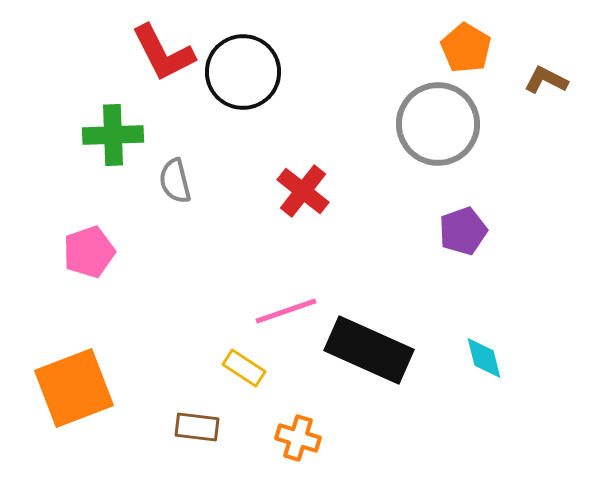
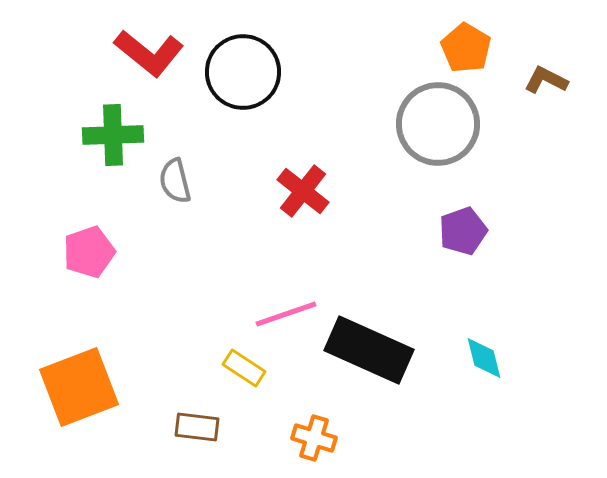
red L-shape: moved 14 px left; rotated 24 degrees counterclockwise
pink line: moved 3 px down
orange square: moved 5 px right, 1 px up
orange cross: moved 16 px right
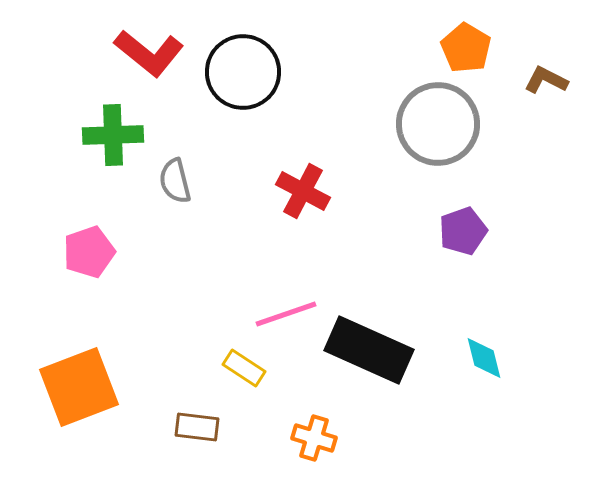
red cross: rotated 10 degrees counterclockwise
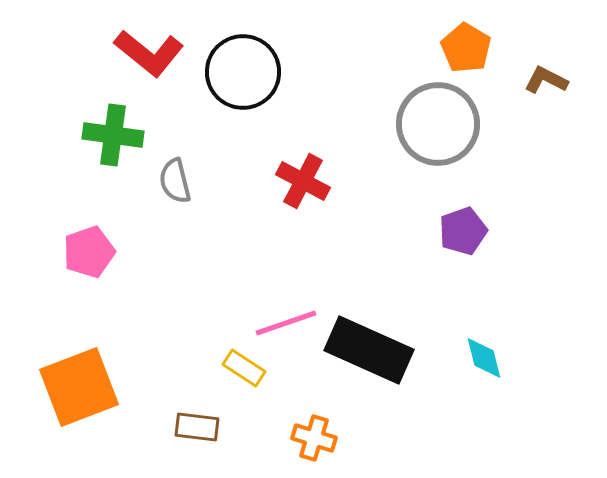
green cross: rotated 10 degrees clockwise
red cross: moved 10 px up
pink line: moved 9 px down
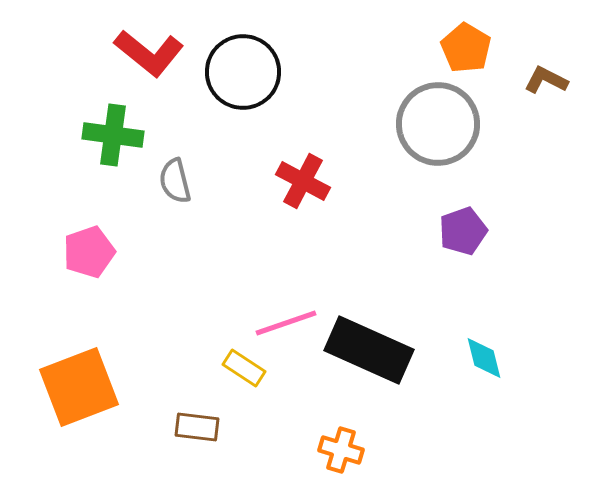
orange cross: moved 27 px right, 12 px down
